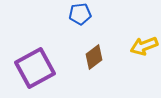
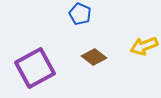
blue pentagon: rotated 30 degrees clockwise
brown diamond: rotated 75 degrees clockwise
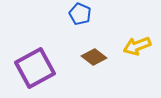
yellow arrow: moved 7 px left
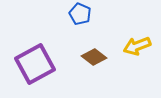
purple square: moved 4 px up
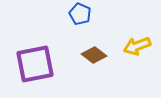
brown diamond: moved 2 px up
purple square: rotated 18 degrees clockwise
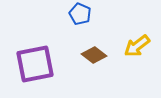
yellow arrow: rotated 16 degrees counterclockwise
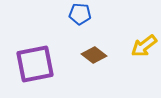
blue pentagon: rotated 20 degrees counterclockwise
yellow arrow: moved 7 px right
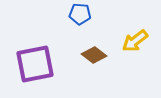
yellow arrow: moved 9 px left, 5 px up
